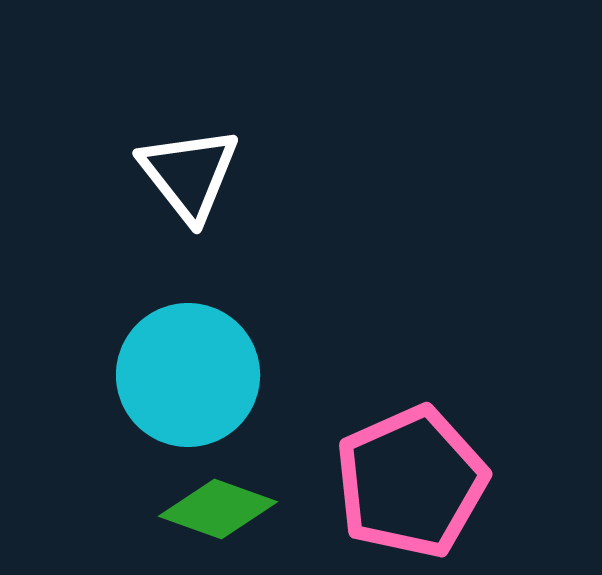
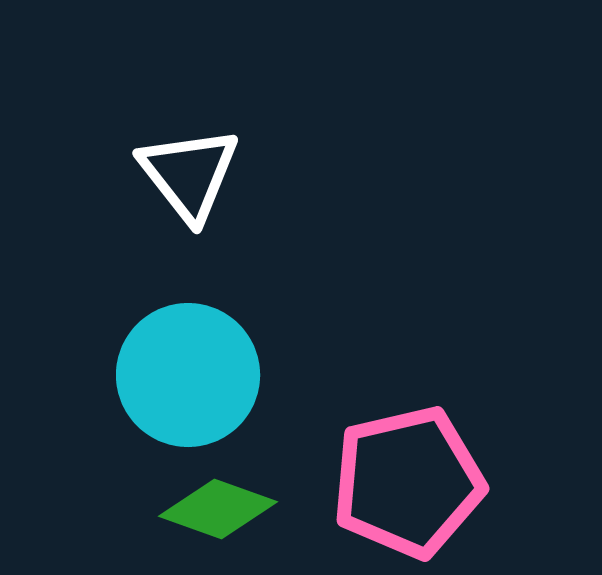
pink pentagon: moved 3 px left; rotated 11 degrees clockwise
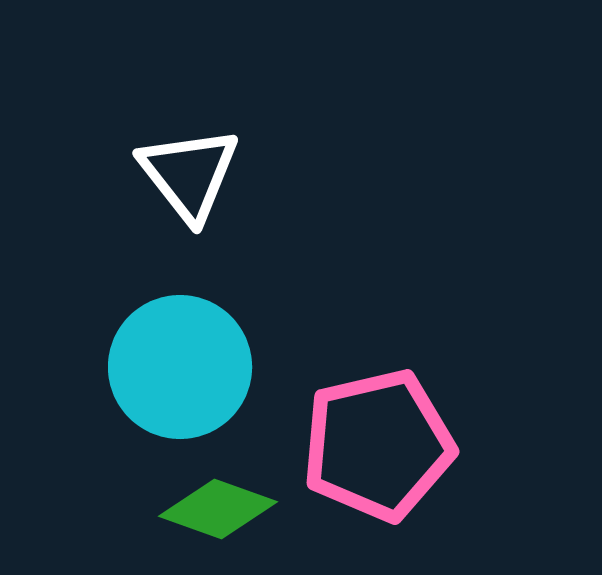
cyan circle: moved 8 px left, 8 px up
pink pentagon: moved 30 px left, 37 px up
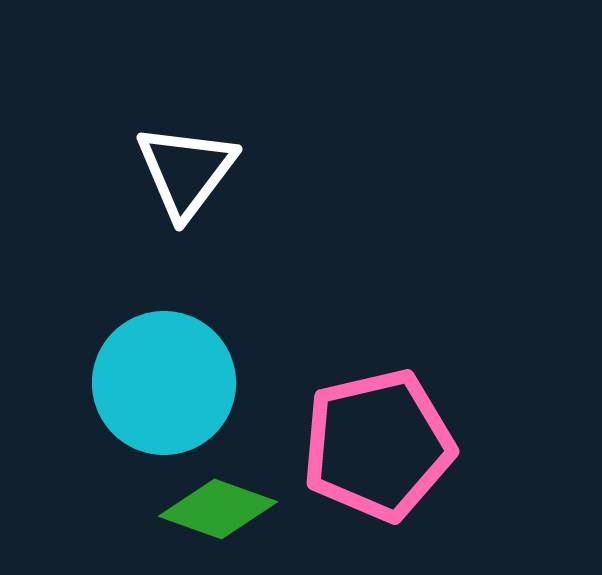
white triangle: moved 3 px left, 3 px up; rotated 15 degrees clockwise
cyan circle: moved 16 px left, 16 px down
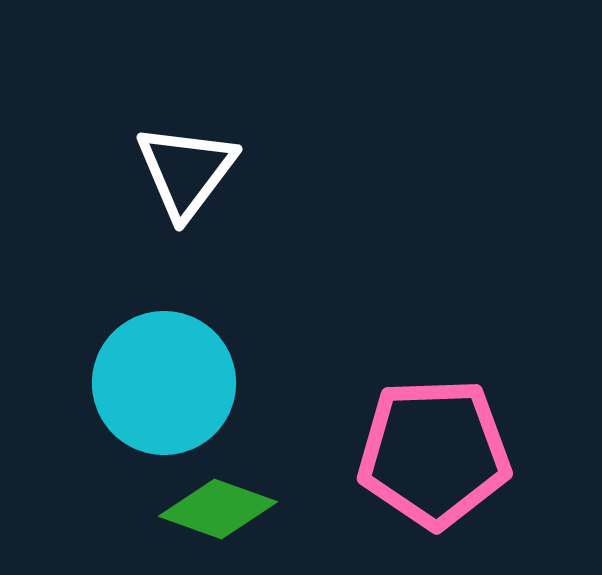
pink pentagon: moved 56 px right, 8 px down; rotated 11 degrees clockwise
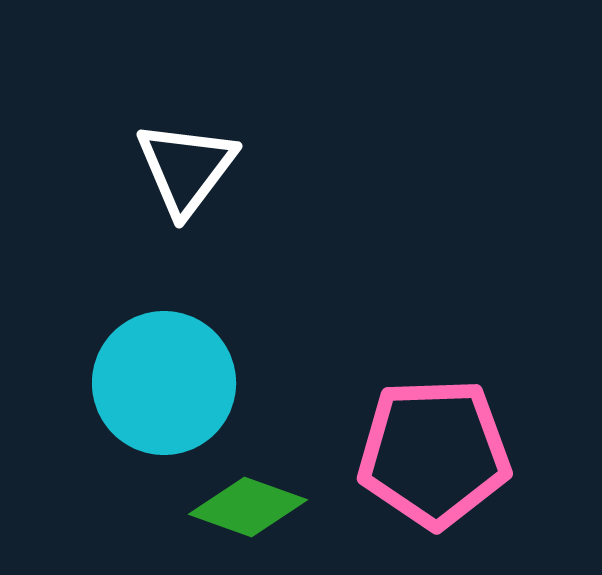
white triangle: moved 3 px up
green diamond: moved 30 px right, 2 px up
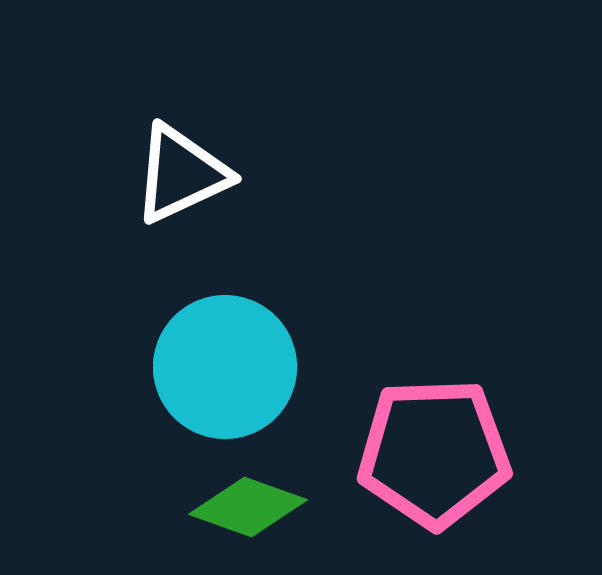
white triangle: moved 5 px left, 6 px down; rotated 28 degrees clockwise
cyan circle: moved 61 px right, 16 px up
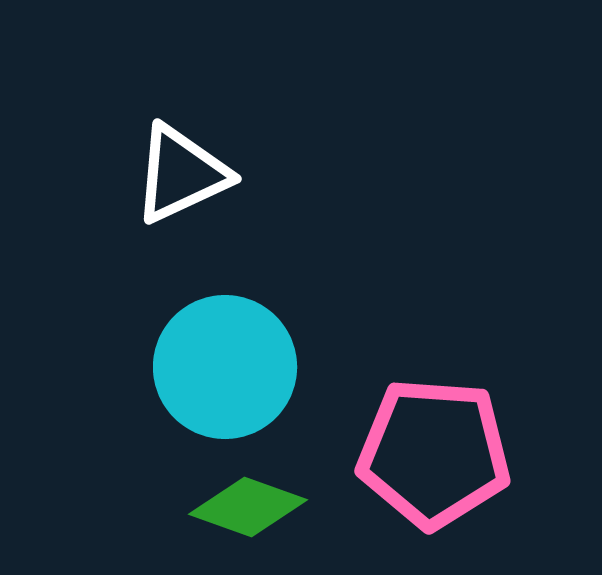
pink pentagon: rotated 6 degrees clockwise
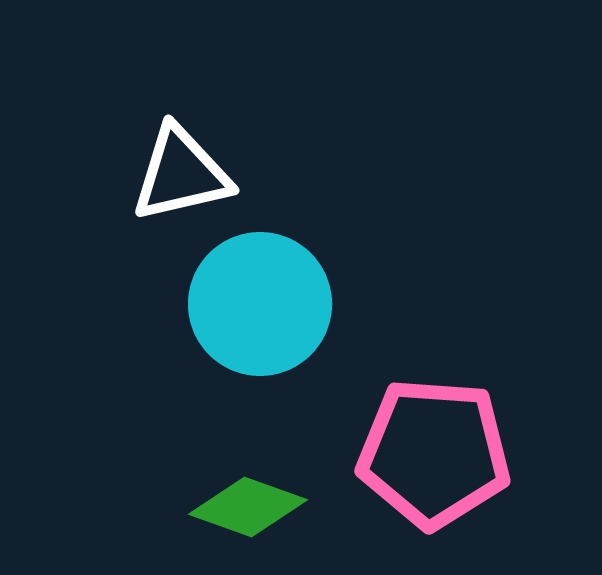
white triangle: rotated 12 degrees clockwise
cyan circle: moved 35 px right, 63 px up
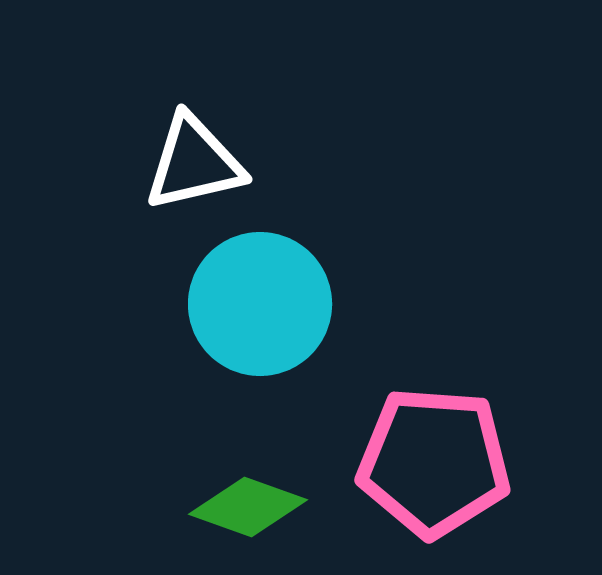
white triangle: moved 13 px right, 11 px up
pink pentagon: moved 9 px down
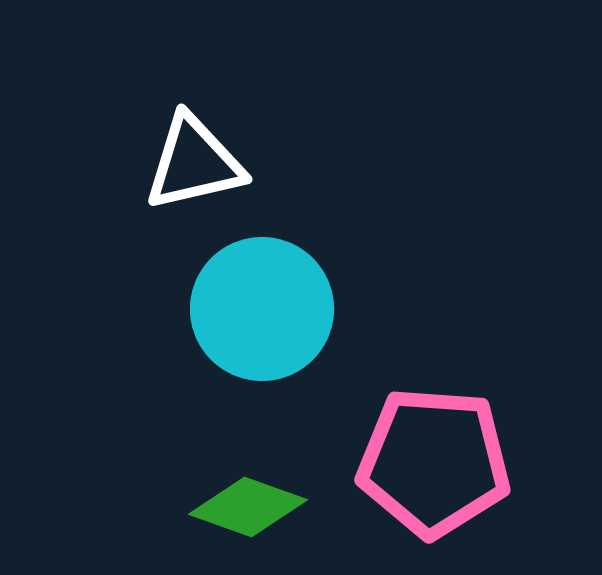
cyan circle: moved 2 px right, 5 px down
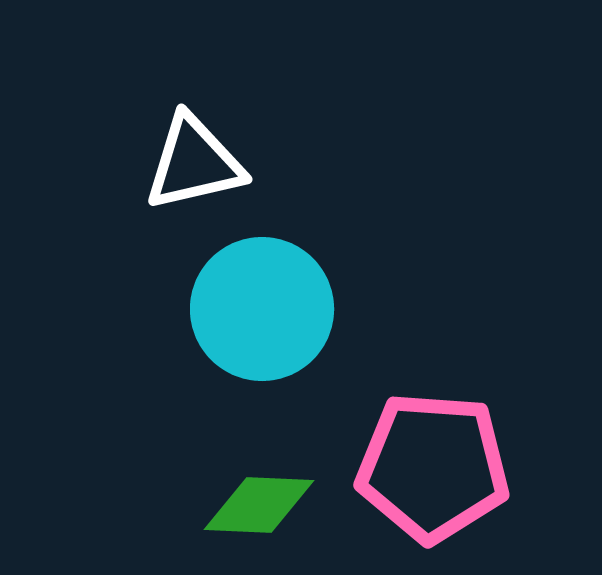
pink pentagon: moved 1 px left, 5 px down
green diamond: moved 11 px right, 2 px up; rotated 17 degrees counterclockwise
